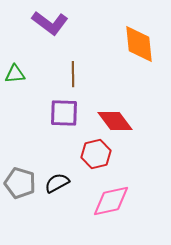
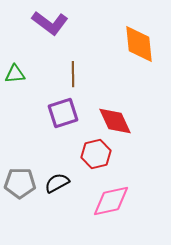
purple square: moved 1 px left; rotated 20 degrees counterclockwise
red diamond: rotated 12 degrees clockwise
gray pentagon: rotated 16 degrees counterclockwise
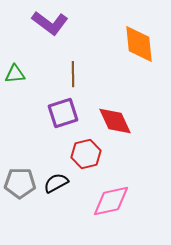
red hexagon: moved 10 px left
black semicircle: moved 1 px left
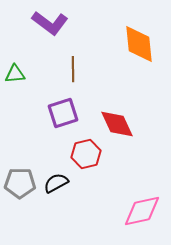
brown line: moved 5 px up
red diamond: moved 2 px right, 3 px down
pink diamond: moved 31 px right, 10 px down
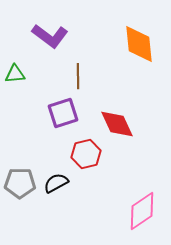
purple L-shape: moved 13 px down
brown line: moved 5 px right, 7 px down
pink diamond: rotated 21 degrees counterclockwise
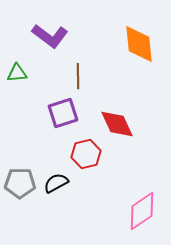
green triangle: moved 2 px right, 1 px up
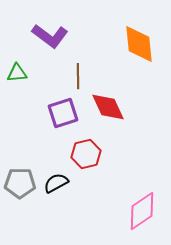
red diamond: moved 9 px left, 17 px up
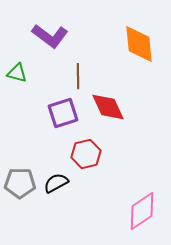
green triangle: rotated 20 degrees clockwise
